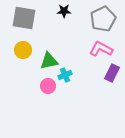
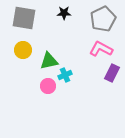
black star: moved 2 px down
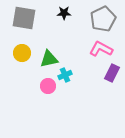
yellow circle: moved 1 px left, 3 px down
green triangle: moved 2 px up
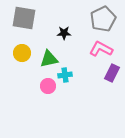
black star: moved 20 px down
cyan cross: rotated 16 degrees clockwise
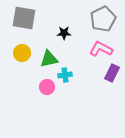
pink circle: moved 1 px left, 1 px down
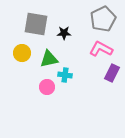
gray square: moved 12 px right, 6 px down
cyan cross: rotated 16 degrees clockwise
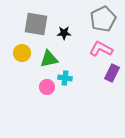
cyan cross: moved 3 px down
